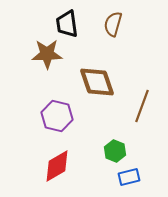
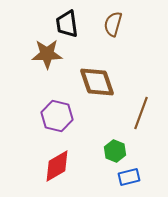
brown line: moved 1 px left, 7 px down
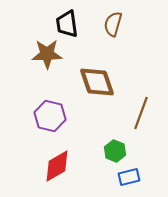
purple hexagon: moved 7 px left
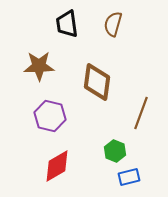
brown star: moved 8 px left, 12 px down
brown diamond: rotated 27 degrees clockwise
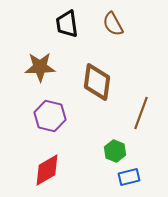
brown semicircle: rotated 45 degrees counterclockwise
brown star: moved 1 px right, 1 px down
red diamond: moved 10 px left, 4 px down
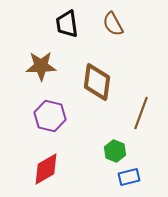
brown star: moved 1 px right, 1 px up
red diamond: moved 1 px left, 1 px up
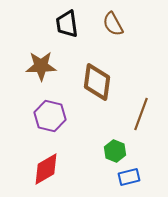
brown line: moved 1 px down
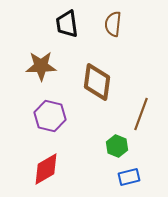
brown semicircle: rotated 35 degrees clockwise
green hexagon: moved 2 px right, 5 px up
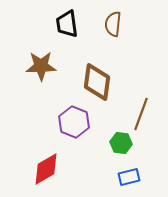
purple hexagon: moved 24 px right, 6 px down; rotated 8 degrees clockwise
green hexagon: moved 4 px right, 3 px up; rotated 15 degrees counterclockwise
